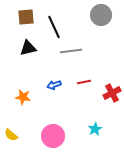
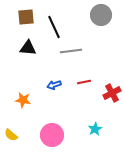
black triangle: rotated 18 degrees clockwise
orange star: moved 3 px down
pink circle: moved 1 px left, 1 px up
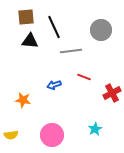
gray circle: moved 15 px down
black triangle: moved 2 px right, 7 px up
red line: moved 5 px up; rotated 32 degrees clockwise
yellow semicircle: rotated 48 degrees counterclockwise
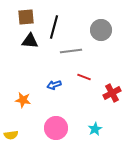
black line: rotated 40 degrees clockwise
pink circle: moved 4 px right, 7 px up
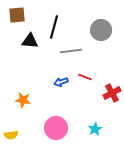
brown square: moved 9 px left, 2 px up
red line: moved 1 px right
blue arrow: moved 7 px right, 3 px up
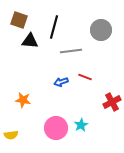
brown square: moved 2 px right, 5 px down; rotated 24 degrees clockwise
red cross: moved 9 px down
cyan star: moved 14 px left, 4 px up
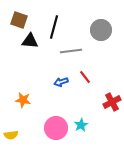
red line: rotated 32 degrees clockwise
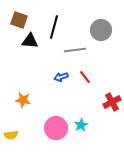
gray line: moved 4 px right, 1 px up
blue arrow: moved 5 px up
